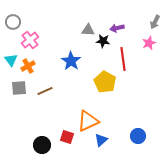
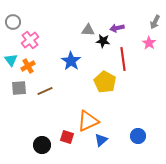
pink star: rotated 16 degrees counterclockwise
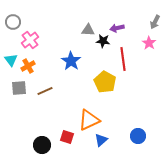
orange triangle: moved 1 px right, 1 px up
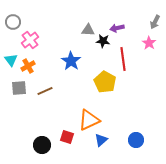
blue circle: moved 2 px left, 4 px down
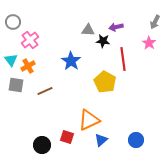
purple arrow: moved 1 px left, 1 px up
gray square: moved 3 px left, 3 px up; rotated 14 degrees clockwise
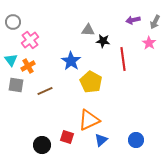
purple arrow: moved 17 px right, 7 px up
yellow pentagon: moved 14 px left
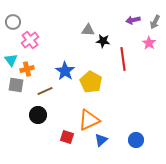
blue star: moved 6 px left, 10 px down
orange cross: moved 1 px left, 3 px down; rotated 16 degrees clockwise
black circle: moved 4 px left, 30 px up
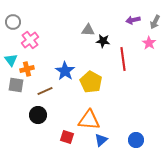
orange triangle: rotated 30 degrees clockwise
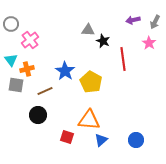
gray circle: moved 2 px left, 2 px down
black star: rotated 16 degrees clockwise
